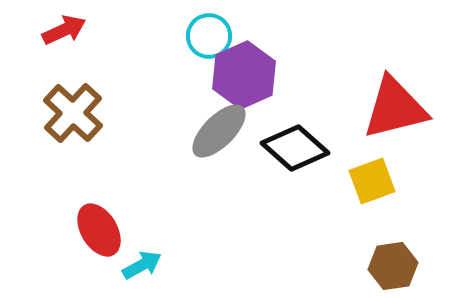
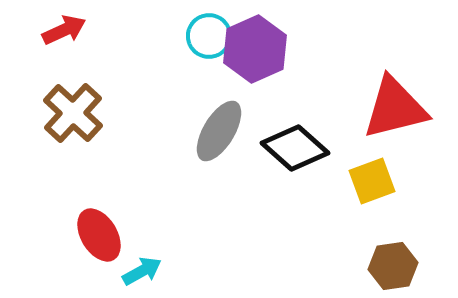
purple hexagon: moved 11 px right, 26 px up
gray ellipse: rotated 14 degrees counterclockwise
red ellipse: moved 5 px down
cyan arrow: moved 6 px down
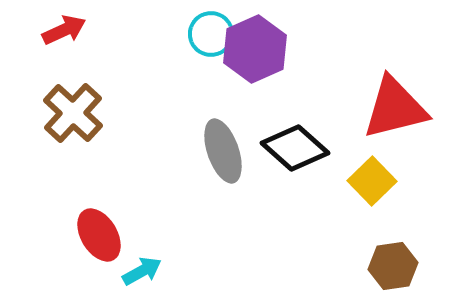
cyan circle: moved 2 px right, 2 px up
gray ellipse: moved 4 px right, 20 px down; rotated 50 degrees counterclockwise
yellow square: rotated 24 degrees counterclockwise
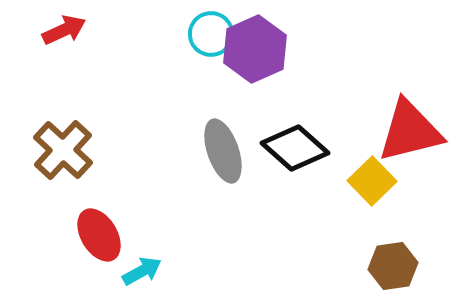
red triangle: moved 15 px right, 23 px down
brown cross: moved 10 px left, 37 px down
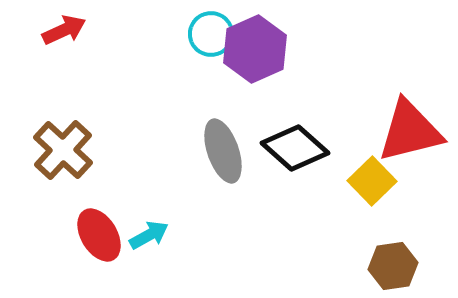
cyan arrow: moved 7 px right, 36 px up
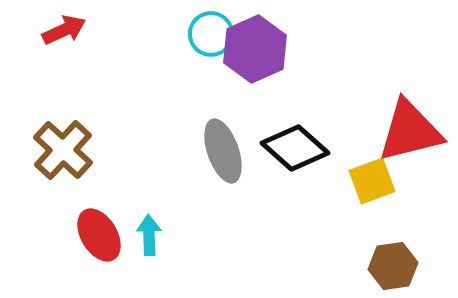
yellow square: rotated 24 degrees clockwise
cyan arrow: rotated 63 degrees counterclockwise
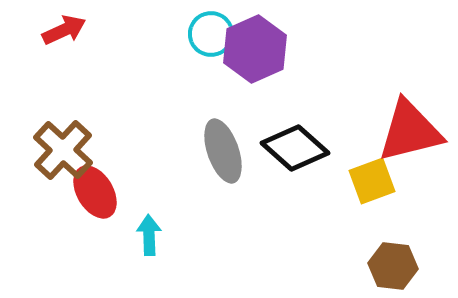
red ellipse: moved 4 px left, 43 px up
brown hexagon: rotated 15 degrees clockwise
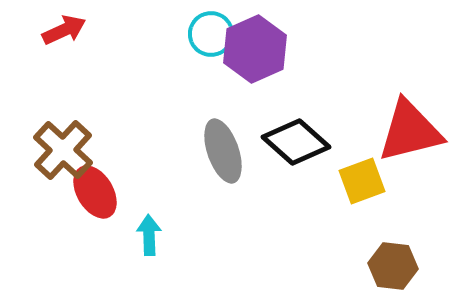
black diamond: moved 1 px right, 6 px up
yellow square: moved 10 px left
